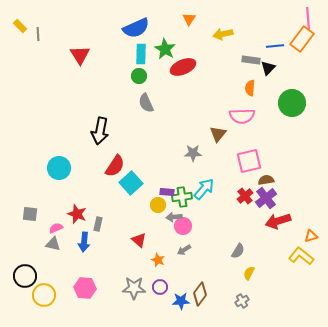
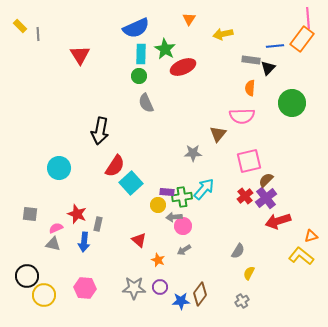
brown semicircle at (266, 180): rotated 35 degrees counterclockwise
black circle at (25, 276): moved 2 px right
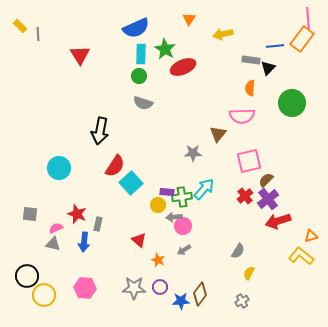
gray semicircle at (146, 103): moved 3 px left; rotated 48 degrees counterclockwise
purple cross at (266, 198): moved 2 px right, 1 px down
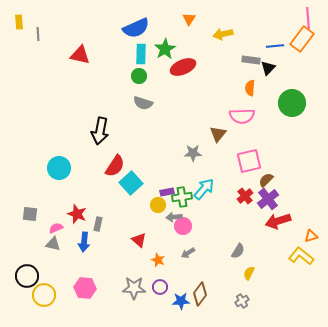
yellow rectangle at (20, 26): moved 1 px left, 4 px up; rotated 40 degrees clockwise
green star at (165, 49): rotated 10 degrees clockwise
red triangle at (80, 55): rotated 45 degrees counterclockwise
purple rectangle at (167, 192): rotated 16 degrees counterclockwise
gray arrow at (184, 250): moved 4 px right, 3 px down
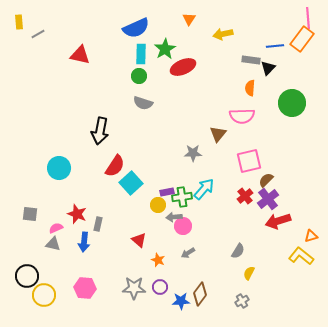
gray line at (38, 34): rotated 64 degrees clockwise
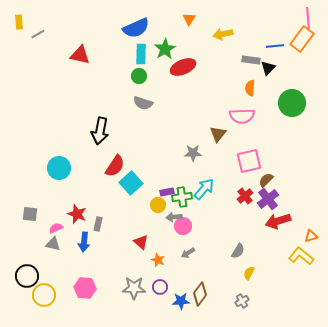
red triangle at (139, 240): moved 2 px right, 2 px down
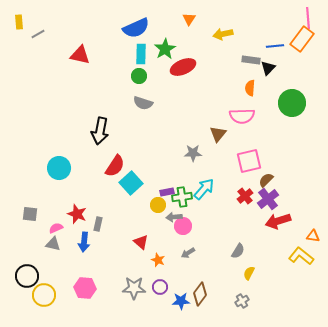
orange triangle at (311, 236): moved 2 px right; rotated 24 degrees clockwise
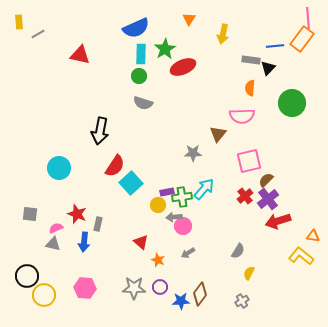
yellow arrow at (223, 34): rotated 66 degrees counterclockwise
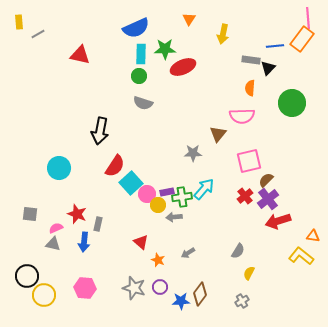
green star at (165, 49): rotated 30 degrees clockwise
pink circle at (183, 226): moved 36 px left, 32 px up
gray star at (134, 288): rotated 15 degrees clockwise
